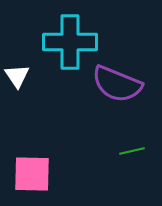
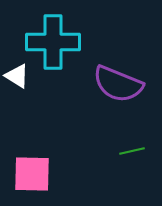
cyan cross: moved 17 px left
white triangle: rotated 24 degrees counterclockwise
purple semicircle: moved 1 px right
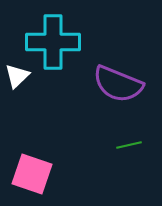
white triangle: rotated 44 degrees clockwise
green line: moved 3 px left, 6 px up
pink square: rotated 18 degrees clockwise
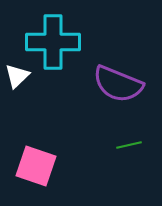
pink square: moved 4 px right, 8 px up
